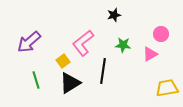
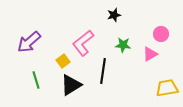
black triangle: moved 1 px right, 2 px down
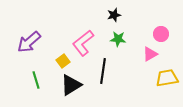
green star: moved 5 px left, 6 px up
yellow trapezoid: moved 10 px up
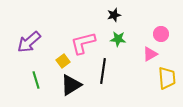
pink L-shape: rotated 24 degrees clockwise
yellow trapezoid: rotated 95 degrees clockwise
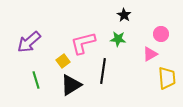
black star: moved 10 px right; rotated 24 degrees counterclockwise
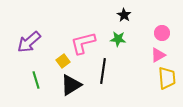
pink circle: moved 1 px right, 1 px up
pink triangle: moved 8 px right, 1 px down
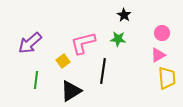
purple arrow: moved 1 px right, 1 px down
green line: rotated 24 degrees clockwise
black triangle: moved 6 px down
